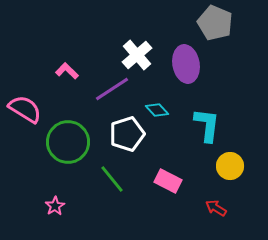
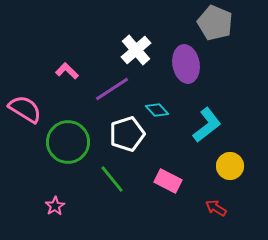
white cross: moved 1 px left, 5 px up
cyan L-shape: rotated 45 degrees clockwise
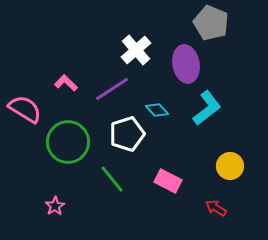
gray pentagon: moved 4 px left
pink L-shape: moved 1 px left, 12 px down
cyan L-shape: moved 17 px up
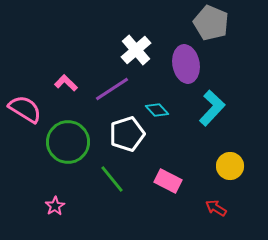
cyan L-shape: moved 5 px right; rotated 9 degrees counterclockwise
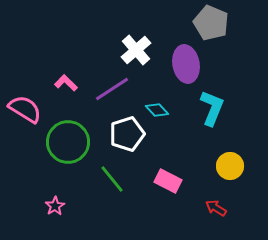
cyan L-shape: rotated 21 degrees counterclockwise
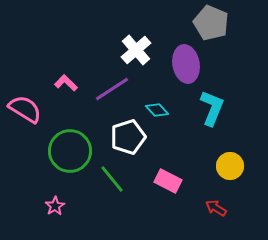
white pentagon: moved 1 px right, 3 px down
green circle: moved 2 px right, 9 px down
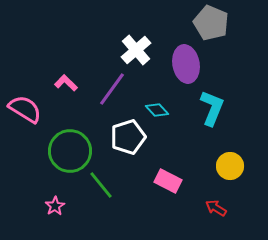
purple line: rotated 21 degrees counterclockwise
green line: moved 11 px left, 6 px down
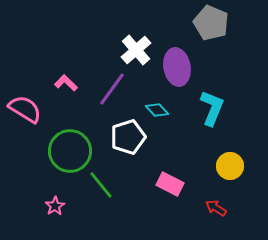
purple ellipse: moved 9 px left, 3 px down
pink rectangle: moved 2 px right, 3 px down
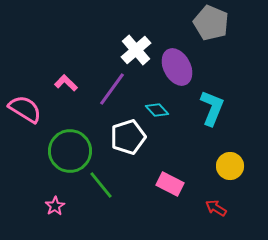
purple ellipse: rotated 18 degrees counterclockwise
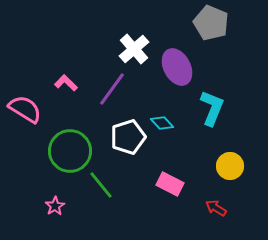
white cross: moved 2 px left, 1 px up
cyan diamond: moved 5 px right, 13 px down
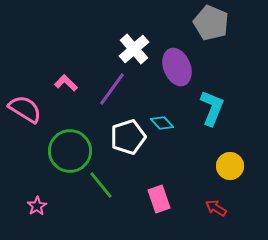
purple ellipse: rotated 6 degrees clockwise
pink rectangle: moved 11 px left, 15 px down; rotated 44 degrees clockwise
pink star: moved 18 px left
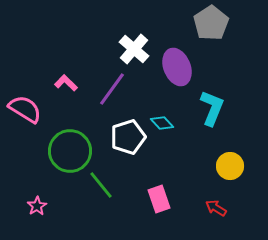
gray pentagon: rotated 16 degrees clockwise
white cross: rotated 8 degrees counterclockwise
